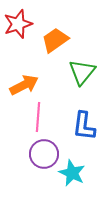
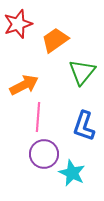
blue L-shape: rotated 12 degrees clockwise
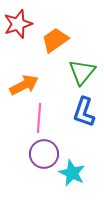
pink line: moved 1 px right, 1 px down
blue L-shape: moved 14 px up
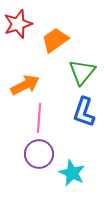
orange arrow: moved 1 px right
purple circle: moved 5 px left
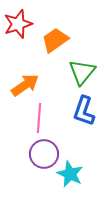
orange arrow: rotated 8 degrees counterclockwise
blue L-shape: moved 1 px up
purple circle: moved 5 px right
cyan star: moved 2 px left, 1 px down
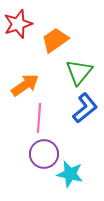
green triangle: moved 3 px left
blue L-shape: moved 1 px right, 3 px up; rotated 148 degrees counterclockwise
cyan star: rotated 12 degrees counterclockwise
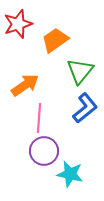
green triangle: moved 1 px right, 1 px up
purple circle: moved 3 px up
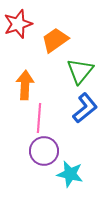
orange arrow: rotated 52 degrees counterclockwise
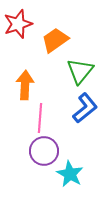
pink line: moved 1 px right
cyan star: rotated 16 degrees clockwise
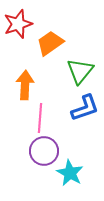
orange trapezoid: moved 5 px left, 3 px down
blue L-shape: rotated 20 degrees clockwise
cyan star: moved 1 px up
